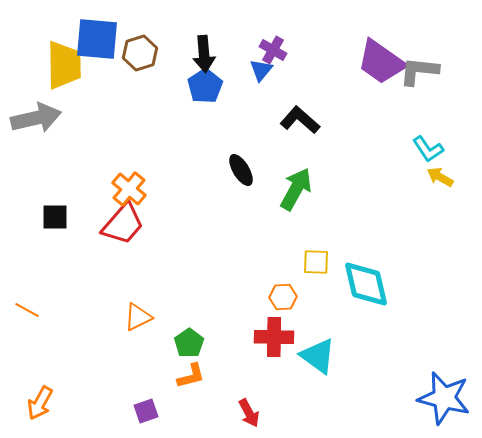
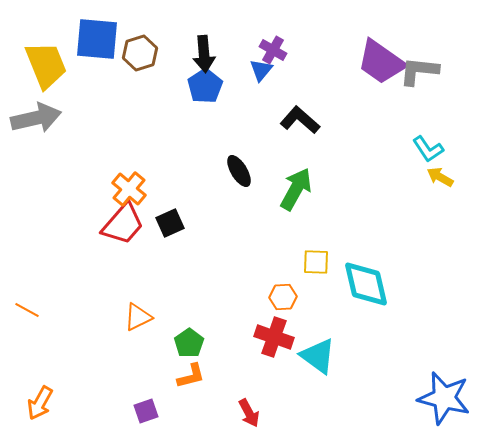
yellow trapezoid: moved 18 px left; rotated 21 degrees counterclockwise
black ellipse: moved 2 px left, 1 px down
black square: moved 115 px right, 6 px down; rotated 24 degrees counterclockwise
red cross: rotated 18 degrees clockwise
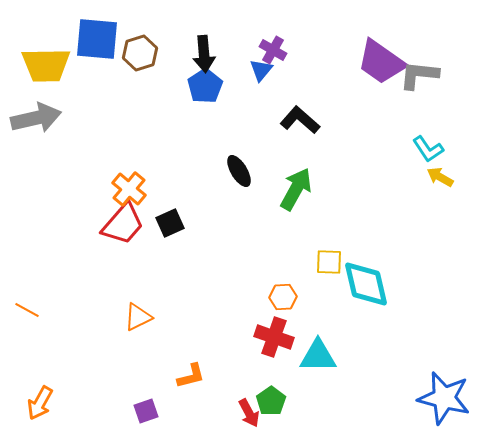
yellow trapezoid: rotated 111 degrees clockwise
gray L-shape: moved 4 px down
yellow square: moved 13 px right
green pentagon: moved 82 px right, 58 px down
cyan triangle: rotated 36 degrees counterclockwise
